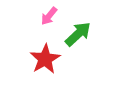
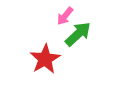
pink arrow: moved 16 px right
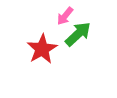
red star: moved 3 px left, 10 px up
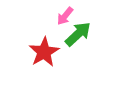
red star: moved 2 px right, 3 px down
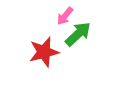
red star: rotated 16 degrees clockwise
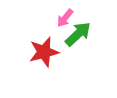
pink arrow: moved 2 px down
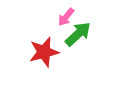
pink arrow: moved 1 px right, 1 px up
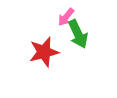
green arrow: rotated 108 degrees clockwise
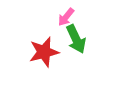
green arrow: moved 2 px left, 5 px down
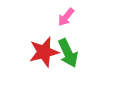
green arrow: moved 8 px left, 14 px down
